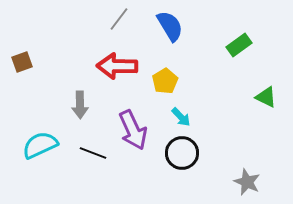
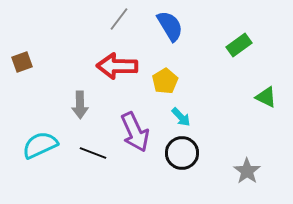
purple arrow: moved 2 px right, 2 px down
gray star: moved 11 px up; rotated 12 degrees clockwise
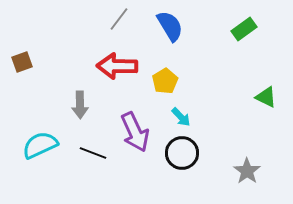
green rectangle: moved 5 px right, 16 px up
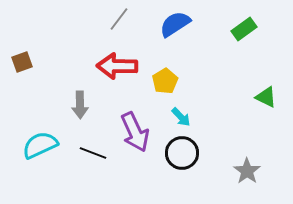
blue semicircle: moved 5 px right, 2 px up; rotated 92 degrees counterclockwise
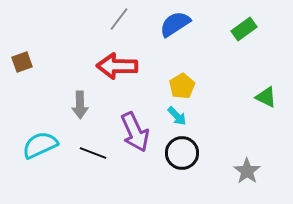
yellow pentagon: moved 17 px right, 5 px down
cyan arrow: moved 4 px left, 1 px up
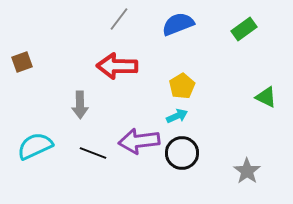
blue semicircle: moved 3 px right; rotated 12 degrees clockwise
cyan arrow: rotated 70 degrees counterclockwise
purple arrow: moved 4 px right, 9 px down; rotated 108 degrees clockwise
cyan semicircle: moved 5 px left, 1 px down
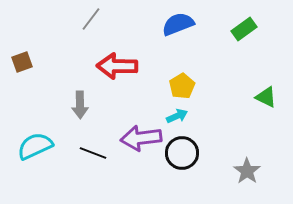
gray line: moved 28 px left
purple arrow: moved 2 px right, 3 px up
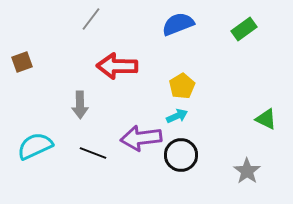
green triangle: moved 22 px down
black circle: moved 1 px left, 2 px down
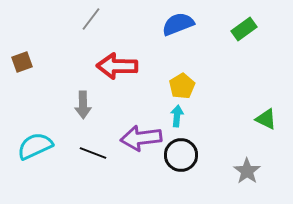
gray arrow: moved 3 px right
cyan arrow: rotated 60 degrees counterclockwise
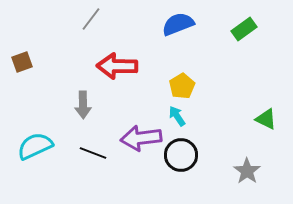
cyan arrow: rotated 40 degrees counterclockwise
